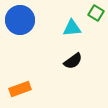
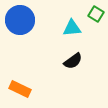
green square: moved 1 px down
orange rectangle: rotated 45 degrees clockwise
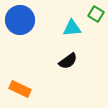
black semicircle: moved 5 px left
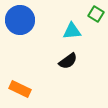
cyan triangle: moved 3 px down
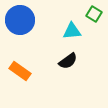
green square: moved 2 px left
orange rectangle: moved 18 px up; rotated 10 degrees clockwise
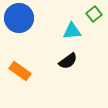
green square: rotated 21 degrees clockwise
blue circle: moved 1 px left, 2 px up
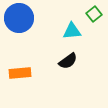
orange rectangle: moved 2 px down; rotated 40 degrees counterclockwise
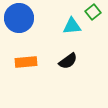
green square: moved 1 px left, 2 px up
cyan triangle: moved 5 px up
orange rectangle: moved 6 px right, 11 px up
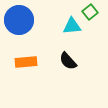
green square: moved 3 px left
blue circle: moved 2 px down
black semicircle: rotated 84 degrees clockwise
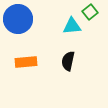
blue circle: moved 1 px left, 1 px up
black semicircle: rotated 54 degrees clockwise
